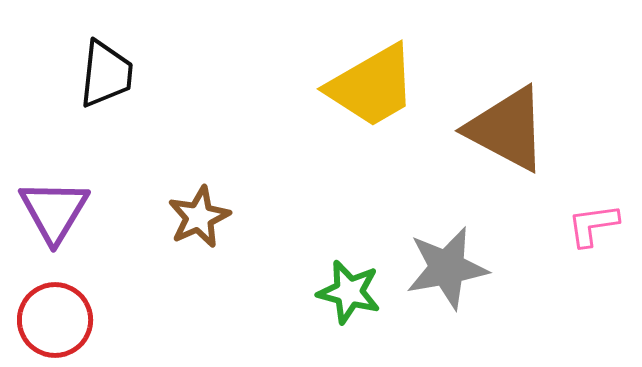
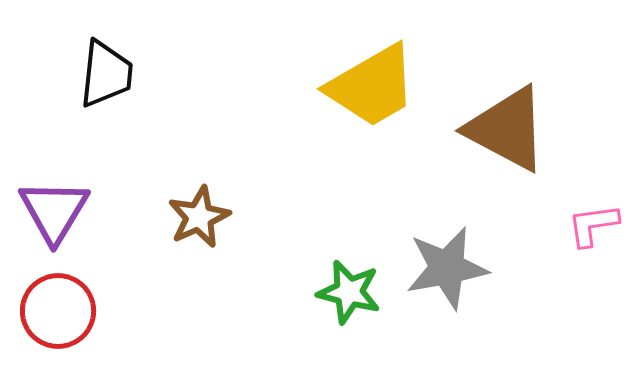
red circle: moved 3 px right, 9 px up
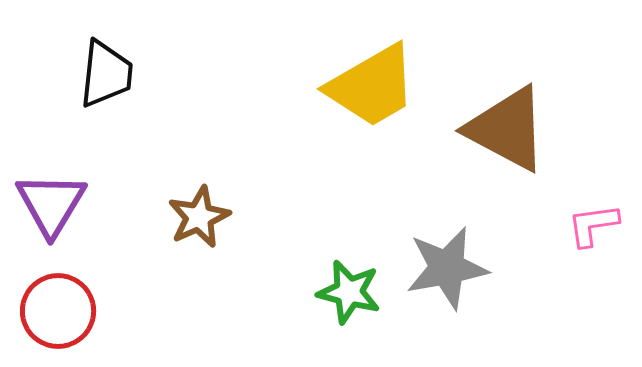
purple triangle: moved 3 px left, 7 px up
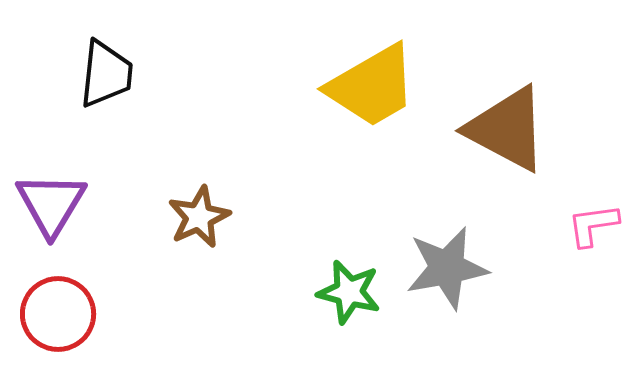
red circle: moved 3 px down
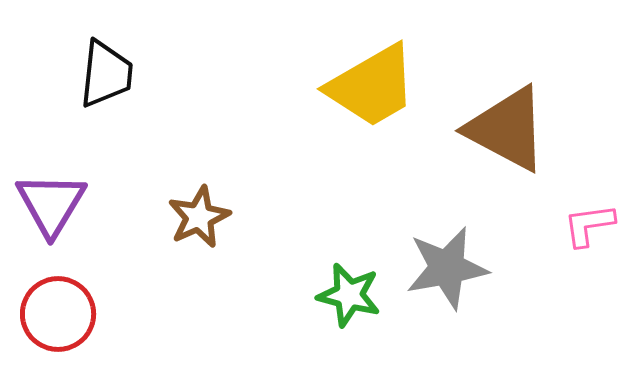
pink L-shape: moved 4 px left
green star: moved 3 px down
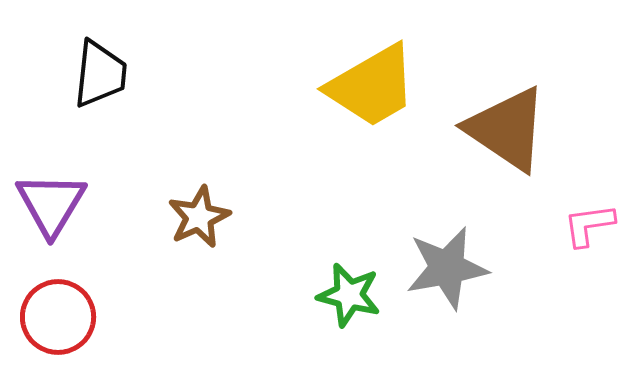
black trapezoid: moved 6 px left
brown triangle: rotated 6 degrees clockwise
red circle: moved 3 px down
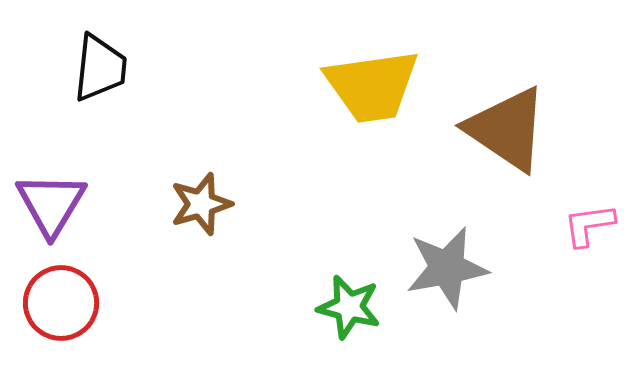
black trapezoid: moved 6 px up
yellow trapezoid: rotated 22 degrees clockwise
brown star: moved 2 px right, 13 px up; rotated 8 degrees clockwise
green star: moved 12 px down
red circle: moved 3 px right, 14 px up
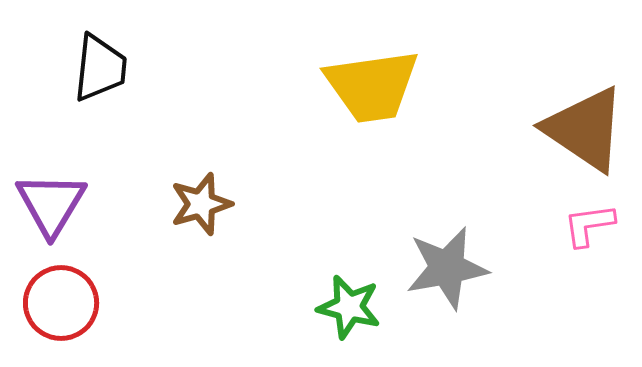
brown triangle: moved 78 px right
